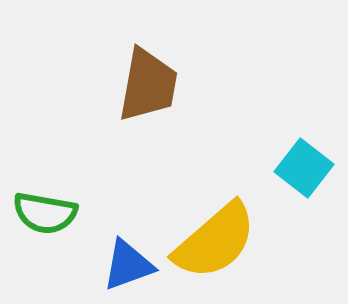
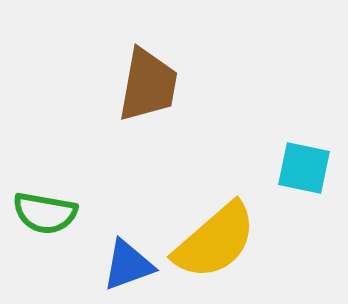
cyan square: rotated 26 degrees counterclockwise
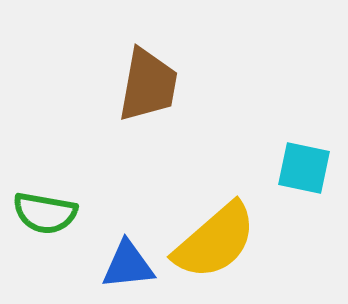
blue triangle: rotated 14 degrees clockwise
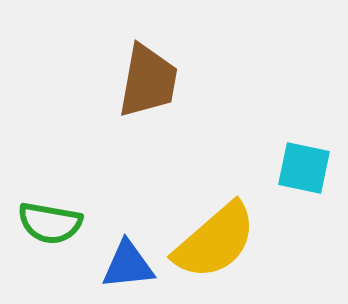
brown trapezoid: moved 4 px up
green semicircle: moved 5 px right, 10 px down
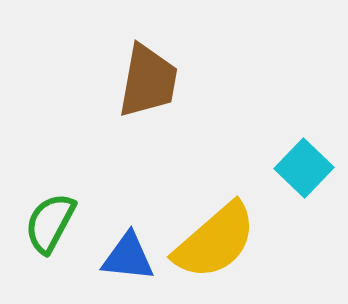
cyan square: rotated 32 degrees clockwise
green semicircle: rotated 108 degrees clockwise
blue triangle: moved 8 px up; rotated 12 degrees clockwise
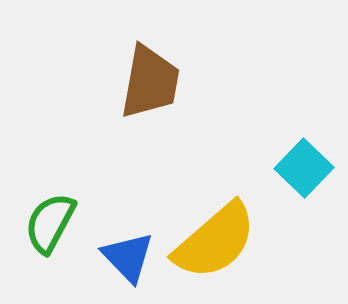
brown trapezoid: moved 2 px right, 1 px down
blue triangle: rotated 40 degrees clockwise
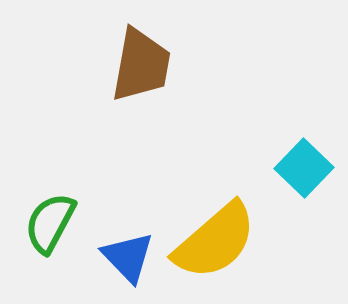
brown trapezoid: moved 9 px left, 17 px up
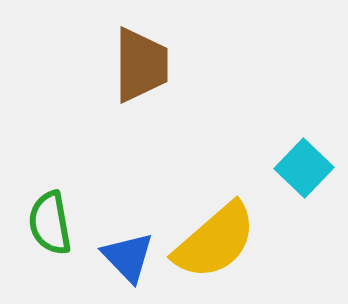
brown trapezoid: rotated 10 degrees counterclockwise
green semicircle: rotated 38 degrees counterclockwise
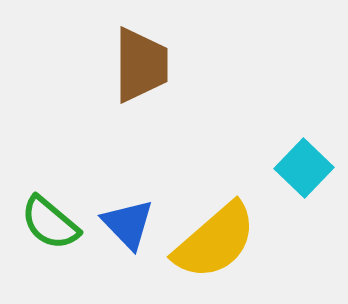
green semicircle: rotated 40 degrees counterclockwise
blue triangle: moved 33 px up
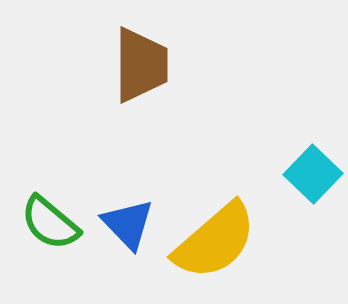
cyan square: moved 9 px right, 6 px down
